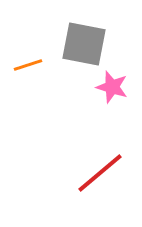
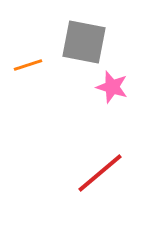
gray square: moved 2 px up
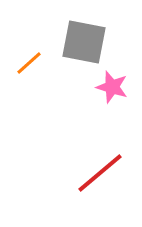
orange line: moved 1 px right, 2 px up; rotated 24 degrees counterclockwise
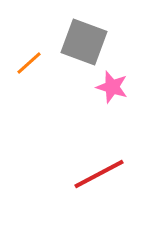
gray square: rotated 9 degrees clockwise
red line: moved 1 px left, 1 px down; rotated 12 degrees clockwise
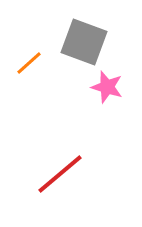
pink star: moved 5 px left
red line: moved 39 px left; rotated 12 degrees counterclockwise
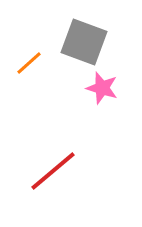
pink star: moved 5 px left, 1 px down
red line: moved 7 px left, 3 px up
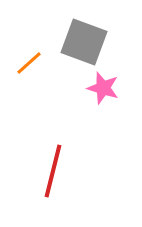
pink star: moved 1 px right
red line: rotated 36 degrees counterclockwise
